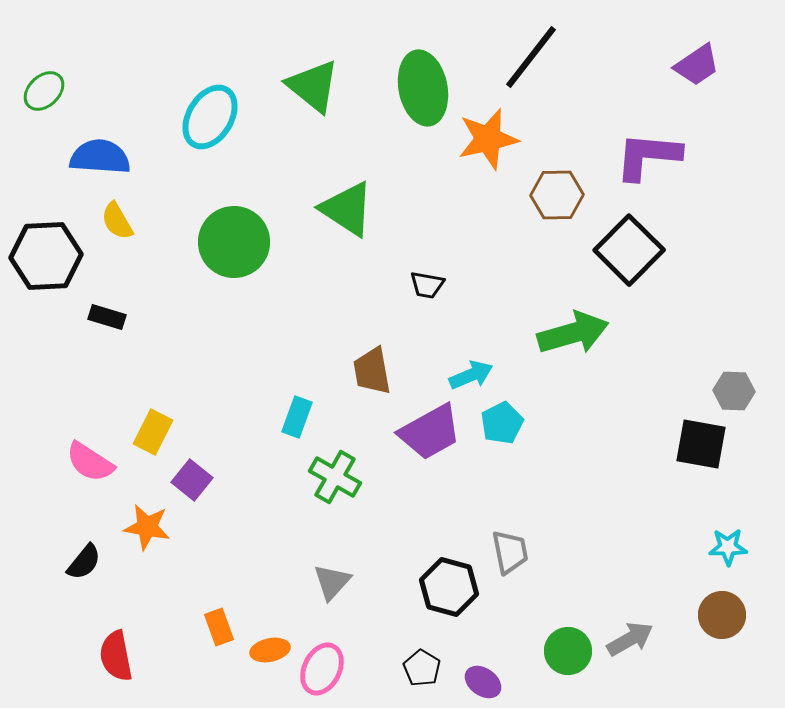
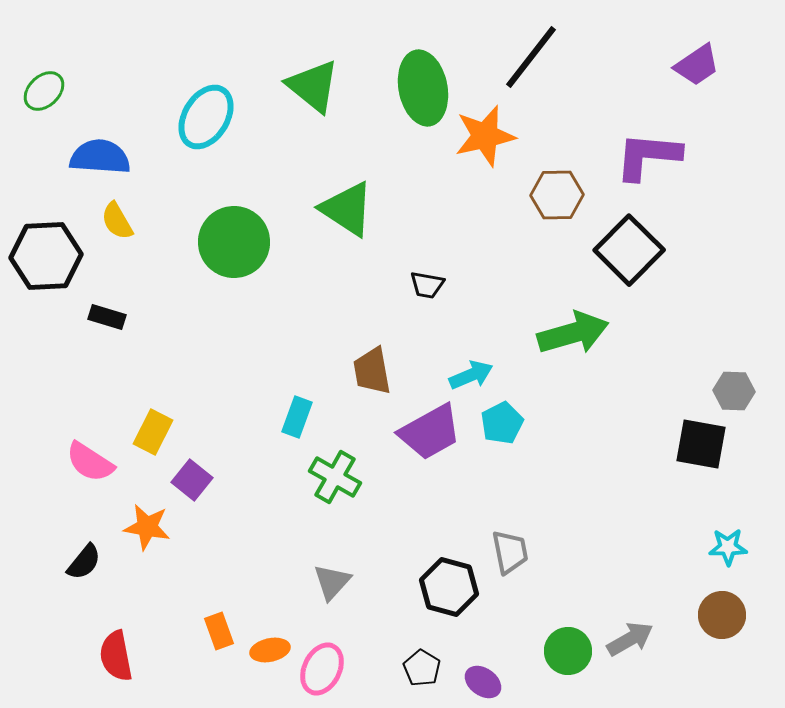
cyan ellipse at (210, 117): moved 4 px left
orange star at (488, 139): moved 3 px left, 3 px up
orange rectangle at (219, 627): moved 4 px down
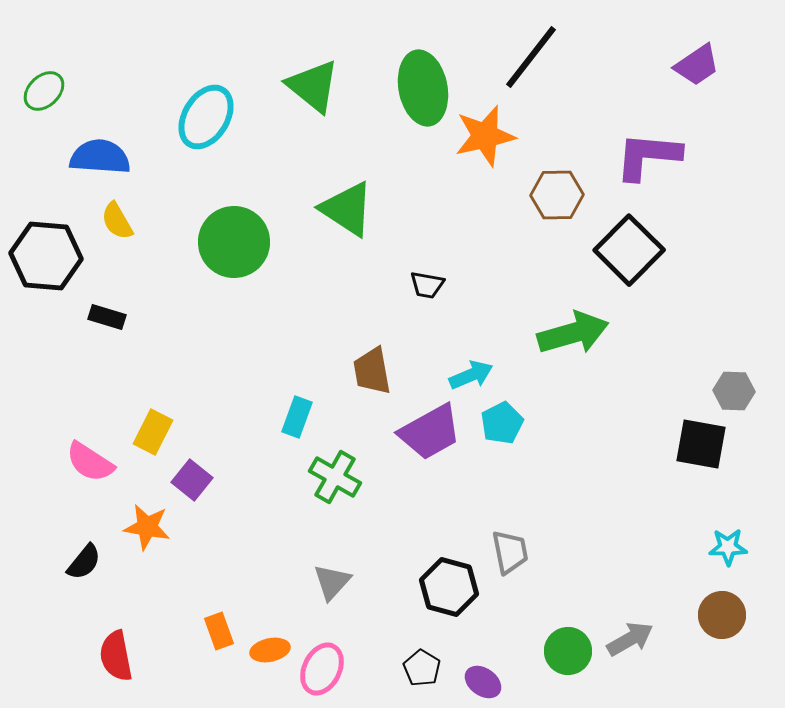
black hexagon at (46, 256): rotated 8 degrees clockwise
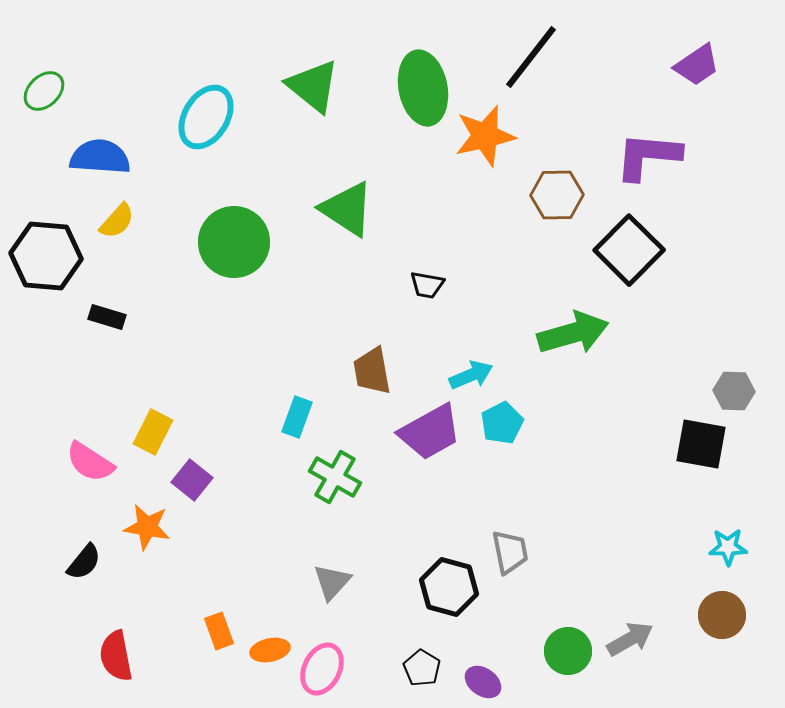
yellow semicircle at (117, 221): rotated 108 degrees counterclockwise
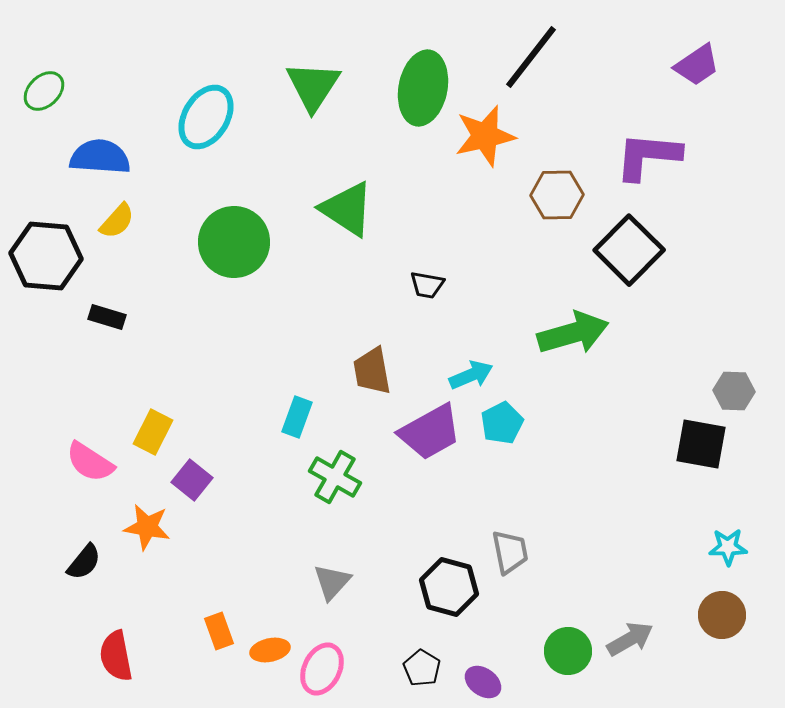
green triangle at (313, 86): rotated 24 degrees clockwise
green ellipse at (423, 88): rotated 22 degrees clockwise
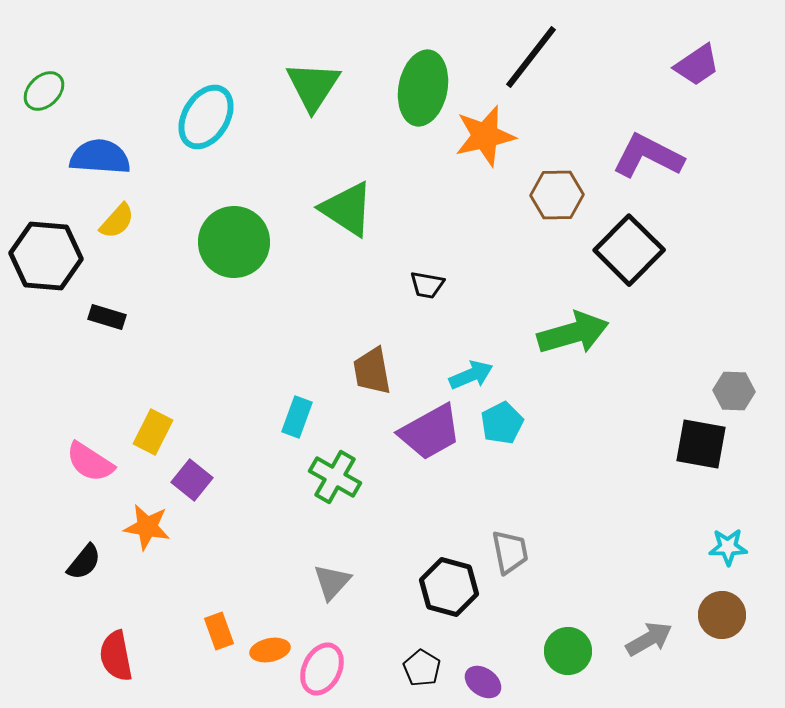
purple L-shape at (648, 156): rotated 22 degrees clockwise
gray arrow at (630, 639): moved 19 px right
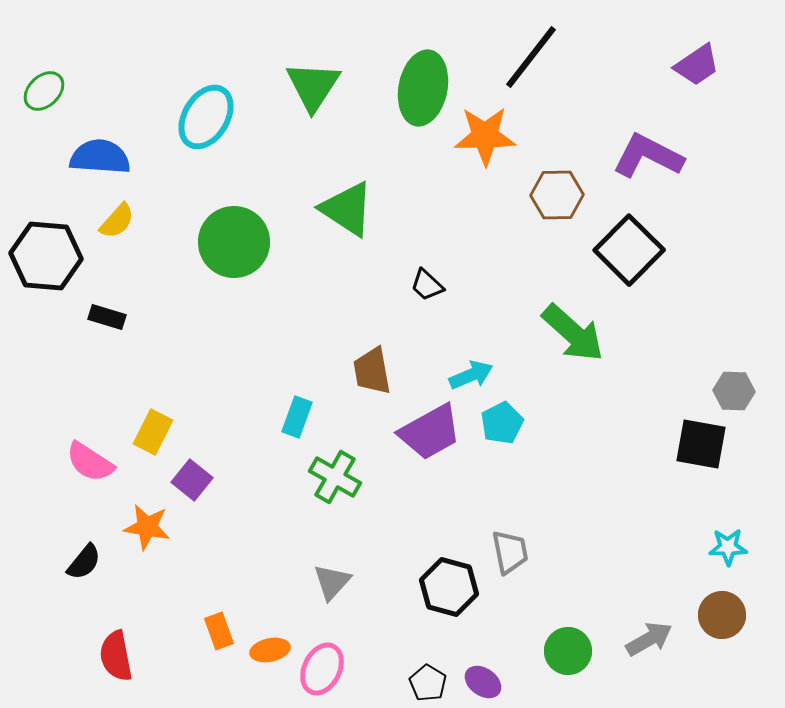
orange star at (485, 136): rotated 12 degrees clockwise
black trapezoid at (427, 285): rotated 33 degrees clockwise
green arrow at (573, 333): rotated 58 degrees clockwise
black pentagon at (422, 668): moved 6 px right, 15 px down
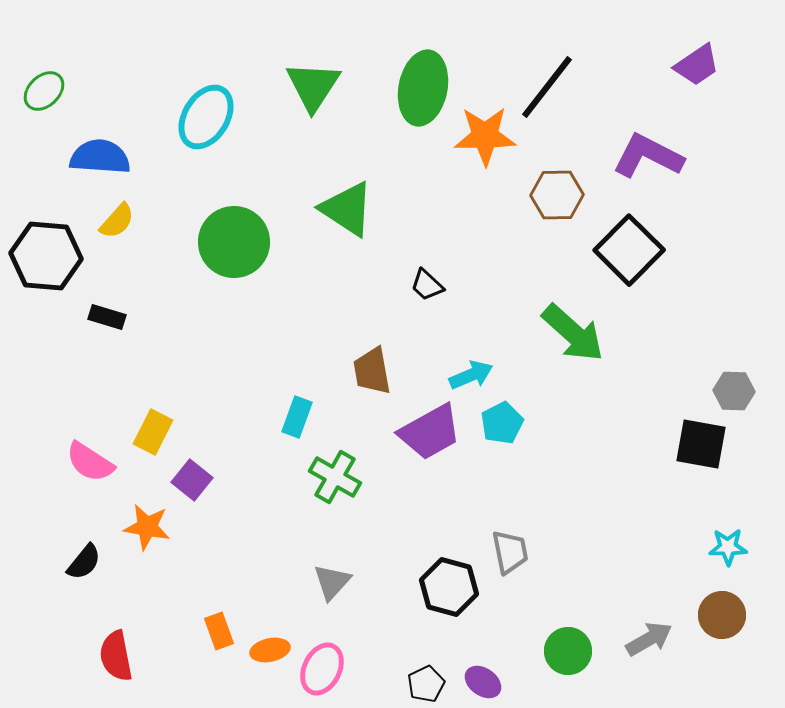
black line at (531, 57): moved 16 px right, 30 px down
black pentagon at (428, 683): moved 2 px left, 1 px down; rotated 15 degrees clockwise
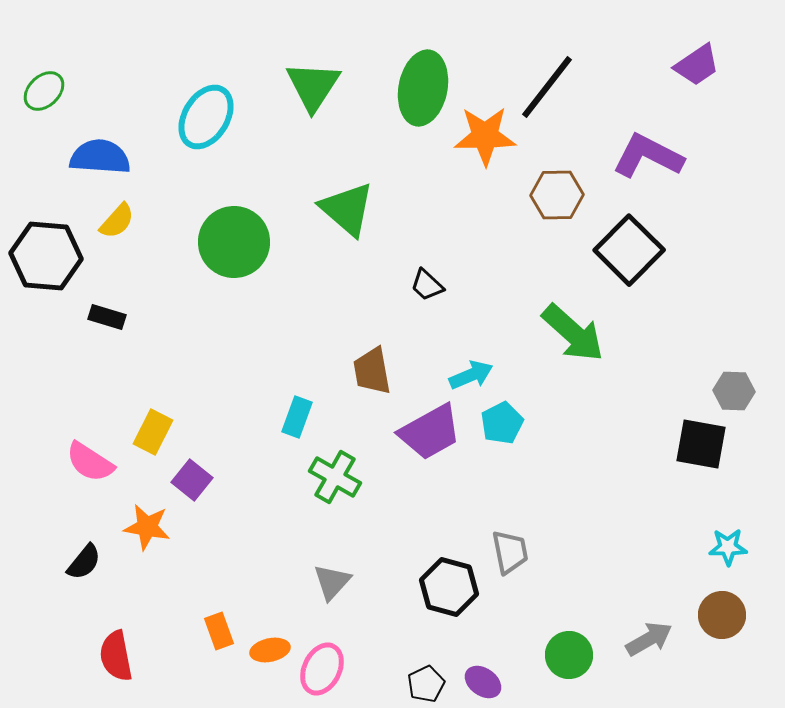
green triangle at (347, 209): rotated 8 degrees clockwise
green circle at (568, 651): moved 1 px right, 4 px down
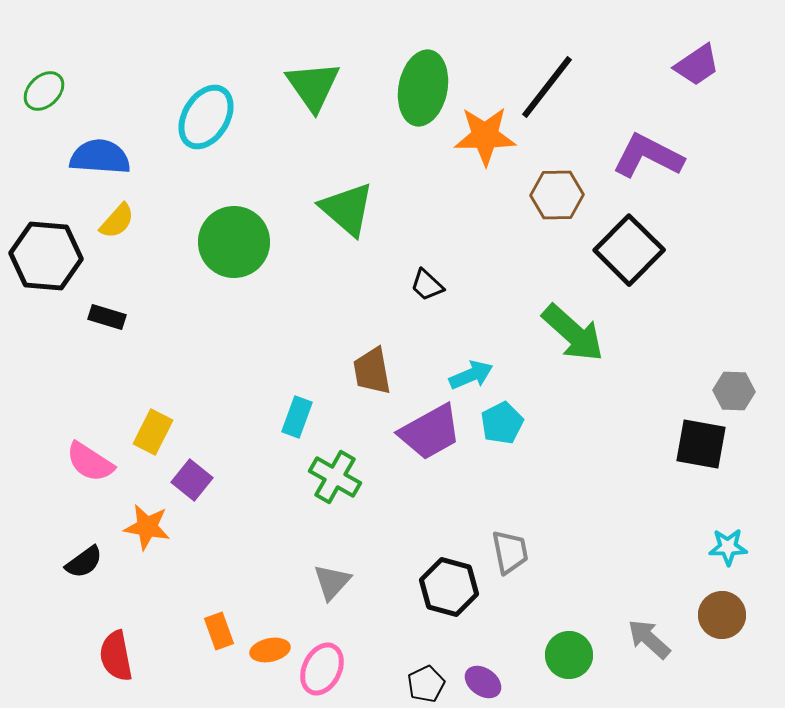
green triangle at (313, 86): rotated 8 degrees counterclockwise
black semicircle at (84, 562): rotated 15 degrees clockwise
gray arrow at (649, 639): rotated 108 degrees counterclockwise
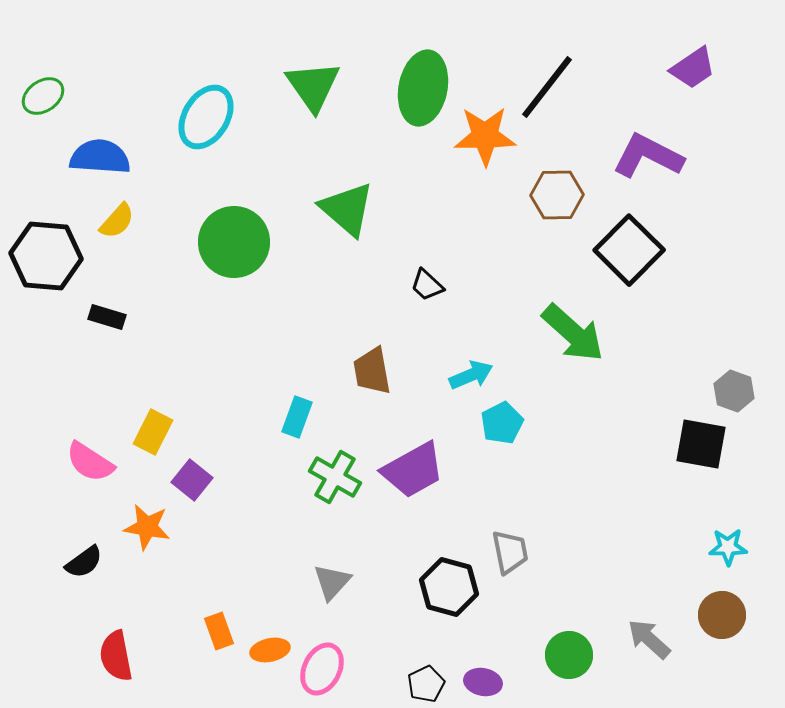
purple trapezoid at (697, 65): moved 4 px left, 3 px down
green ellipse at (44, 91): moved 1 px left, 5 px down; rotated 9 degrees clockwise
gray hexagon at (734, 391): rotated 18 degrees clockwise
purple trapezoid at (430, 432): moved 17 px left, 38 px down
purple ellipse at (483, 682): rotated 24 degrees counterclockwise
